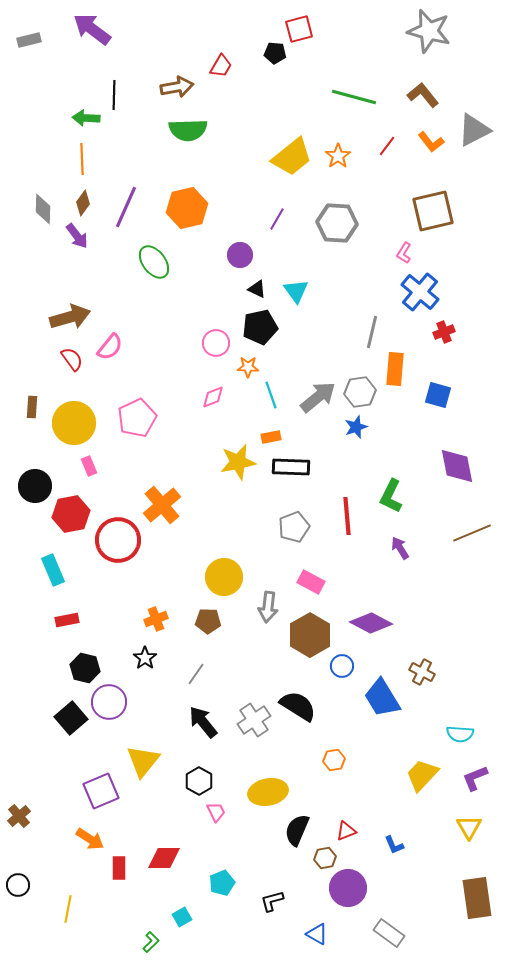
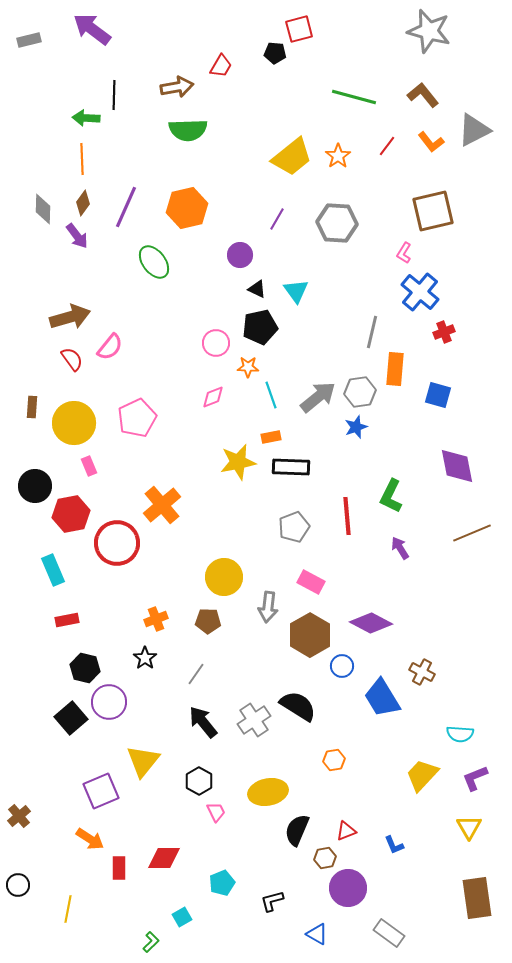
red circle at (118, 540): moved 1 px left, 3 px down
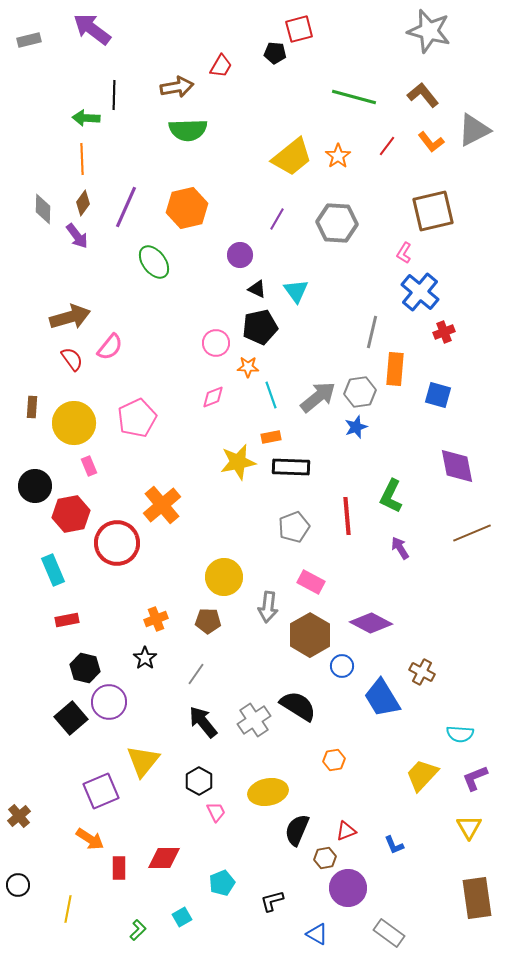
green L-shape at (151, 942): moved 13 px left, 12 px up
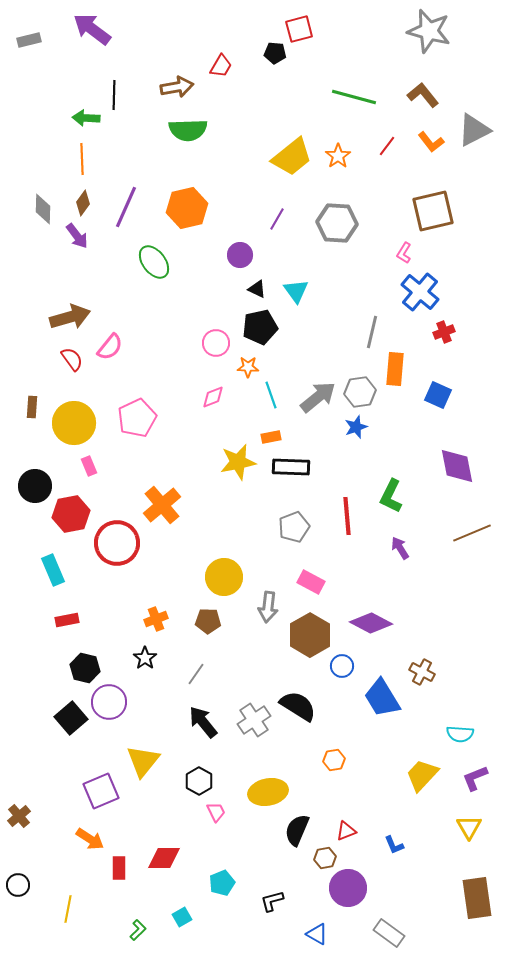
blue square at (438, 395): rotated 8 degrees clockwise
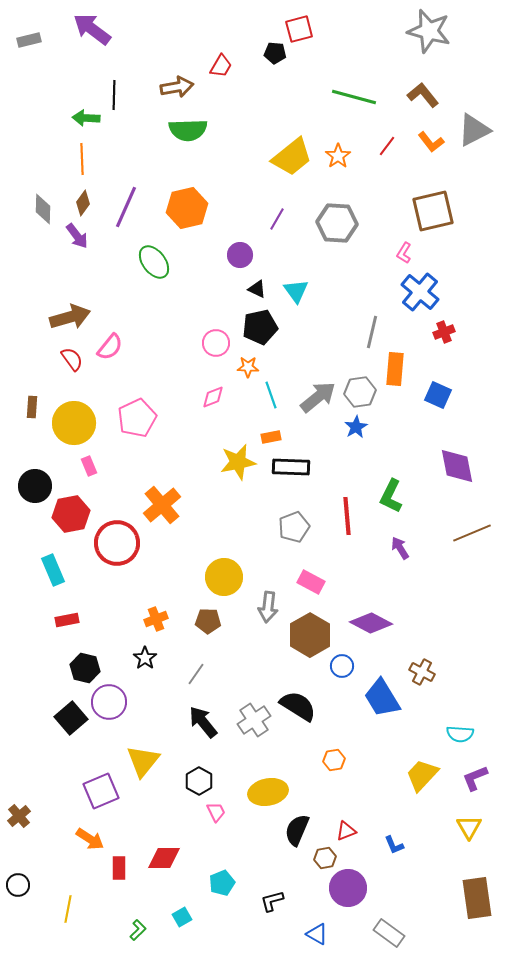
blue star at (356, 427): rotated 10 degrees counterclockwise
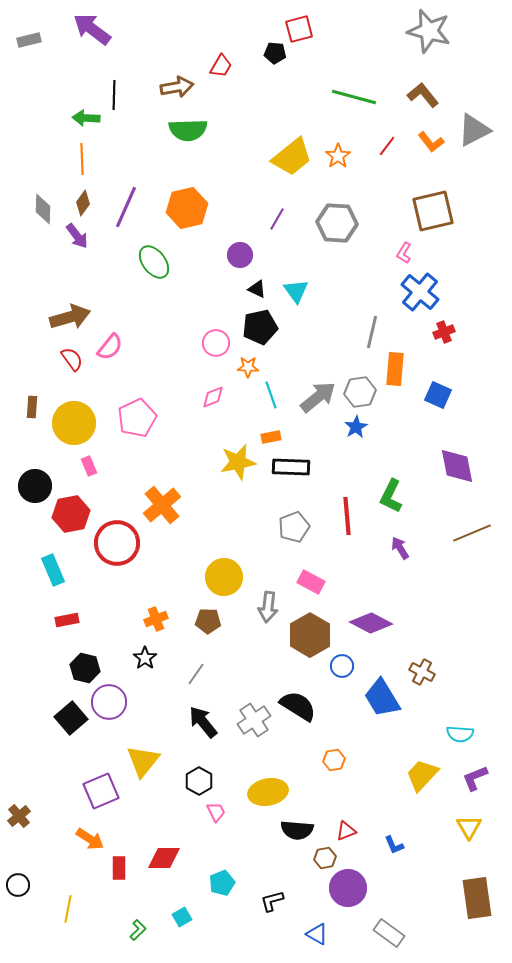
black semicircle at (297, 830): rotated 108 degrees counterclockwise
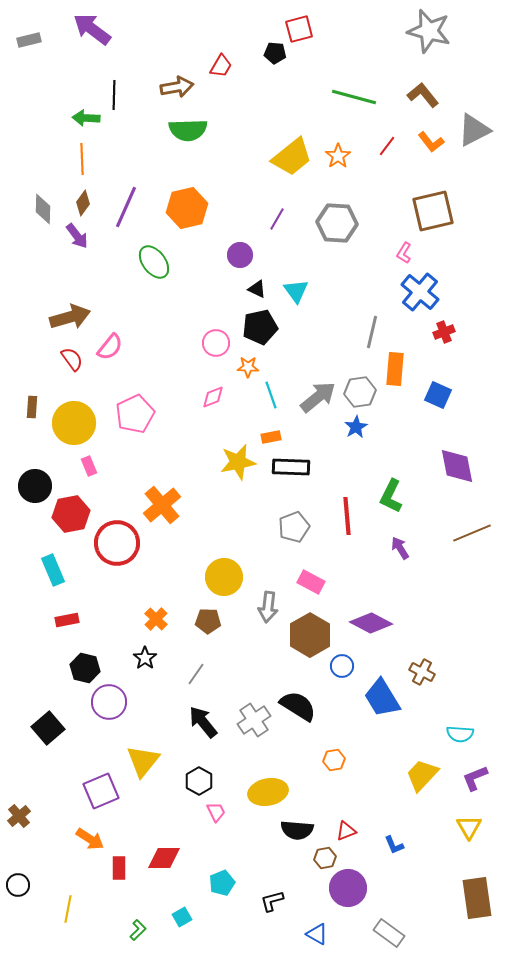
pink pentagon at (137, 418): moved 2 px left, 4 px up
orange cross at (156, 619): rotated 25 degrees counterclockwise
black square at (71, 718): moved 23 px left, 10 px down
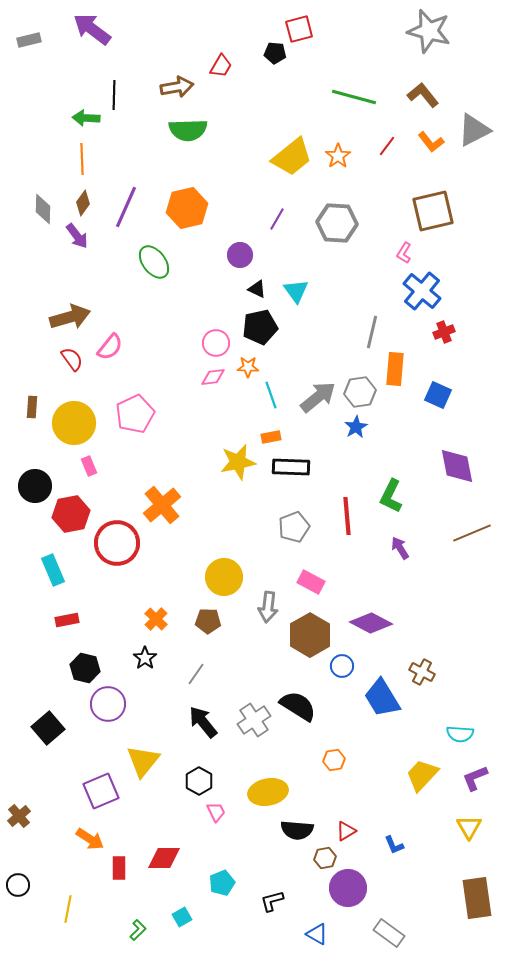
blue cross at (420, 292): moved 2 px right, 1 px up
pink diamond at (213, 397): moved 20 px up; rotated 15 degrees clockwise
purple circle at (109, 702): moved 1 px left, 2 px down
red triangle at (346, 831): rotated 10 degrees counterclockwise
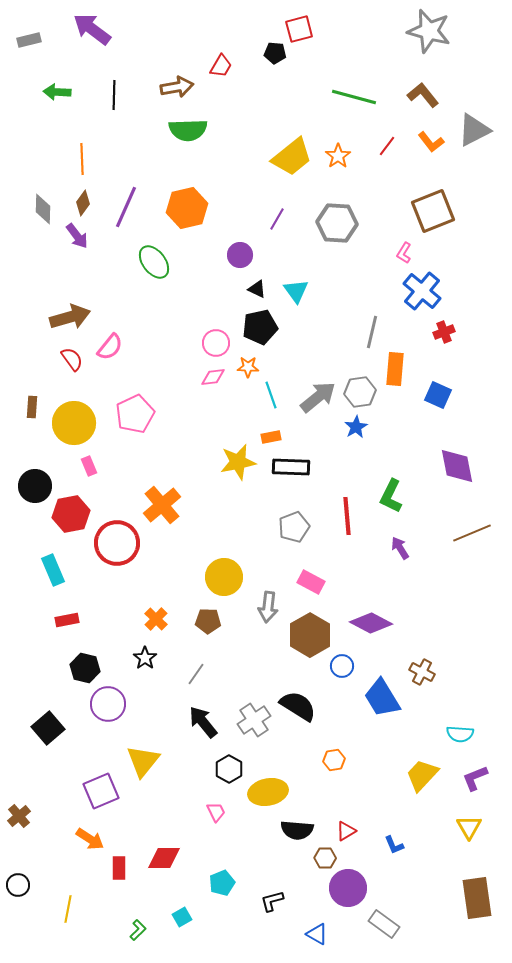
green arrow at (86, 118): moved 29 px left, 26 px up
brown square at (433, 211): rotated 9 degrees counterclockwise
black hexagon at (199, 781): moved 30 px right, 12 px up
brown hexagon at (325, 858): rotated 10 degrees clockwise
gray rectangle at (389, 933): moved 5 px left, 9 px up
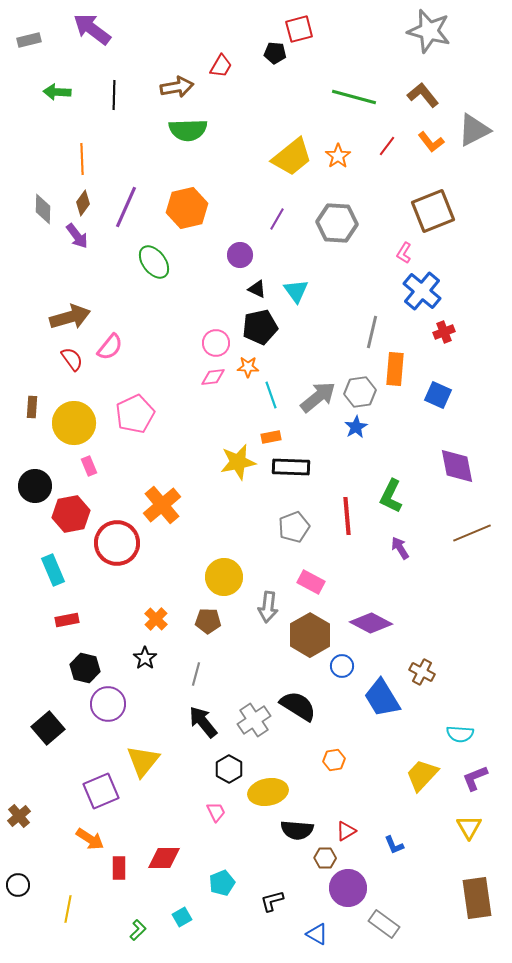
gray line at (196, 674): rotated 20 degrees counterclockwise
